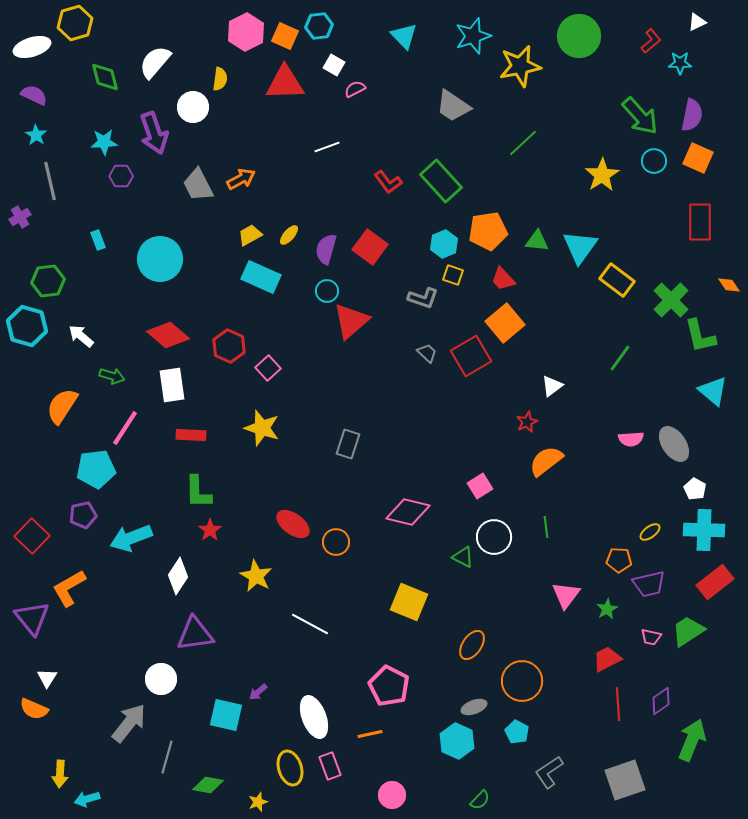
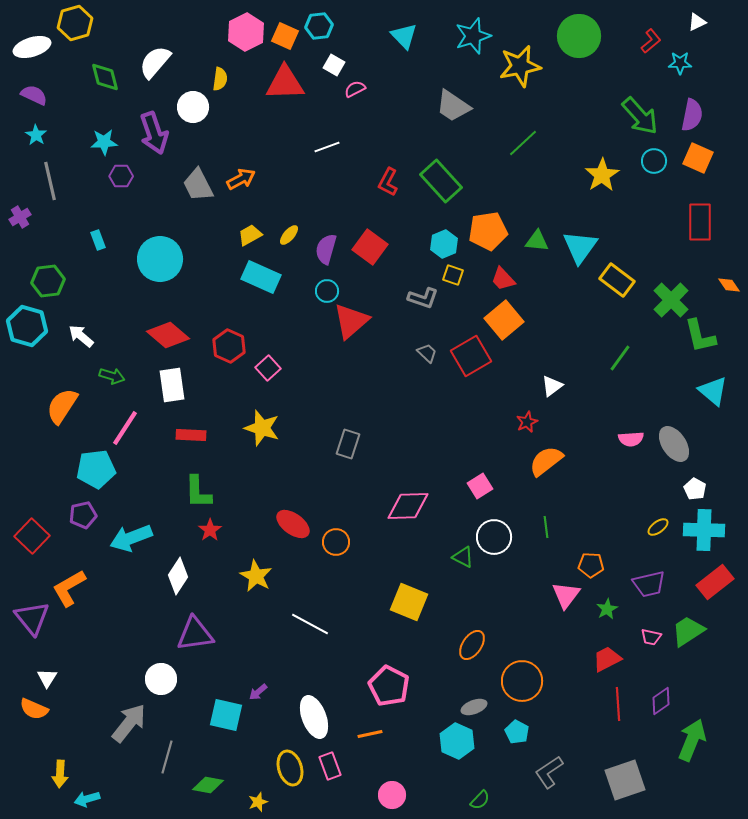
red L-shape at (388, 182): rotated 64 degrees clockwise
orange square at (505, 323): moved 1 px left, 3 px up
pink diamond at (408, 512): moved 6 px up; rotated 15 degrees counterclockwise
yellow ellipse at (650, 532): moved 8 px right, 5 px up
orange pentagon at (619, 560): moved 28 px left, 5 px down
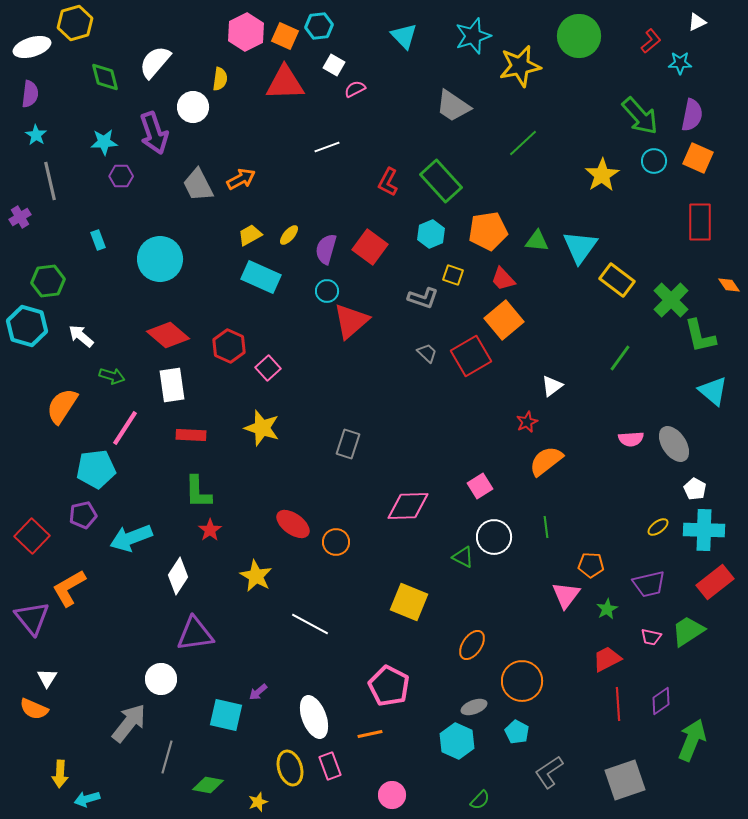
purple semicircle at (34, 95): moved 4 px left, 1 px up; rotated 72 degrees clockwise
cyan hexagon at (444, 244): moved 13 px left, 10 px up
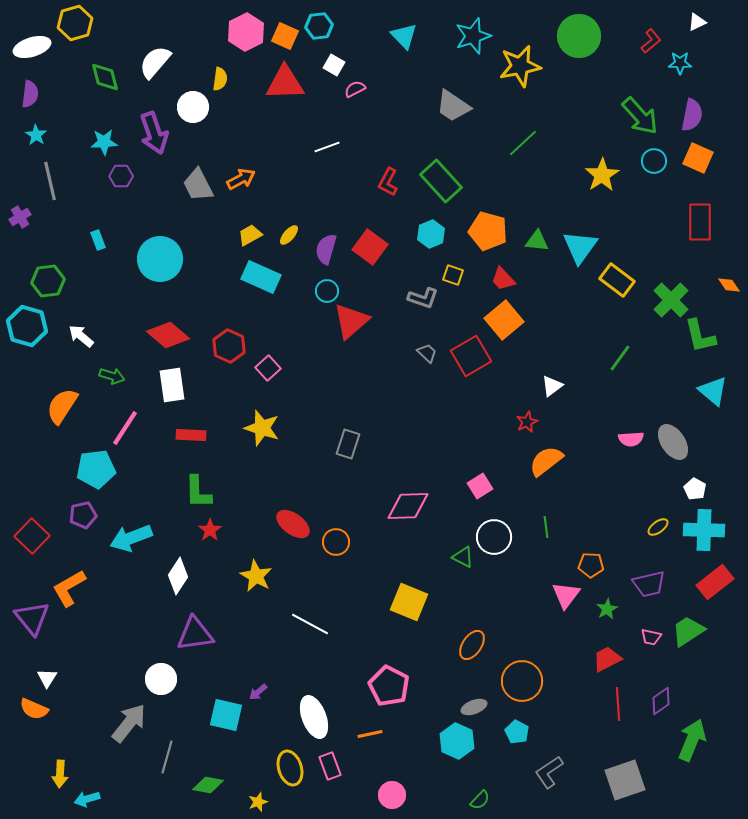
orange pentagon at (488, 231): rotated 24 degrees clockwise
gray ellipse at (674, 444): moved 1 px left, 2 px up
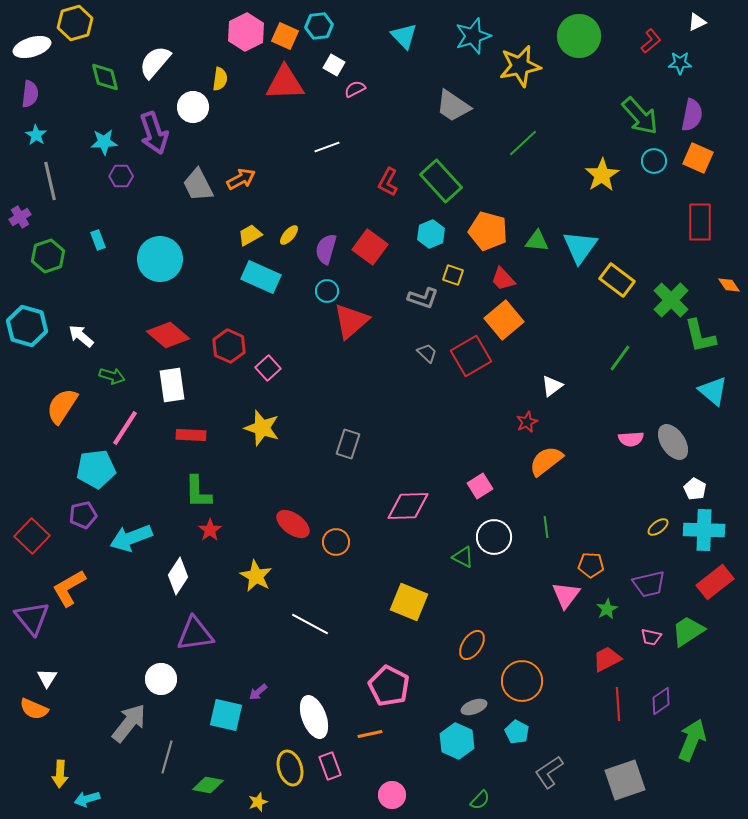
green hexagon at (48, 281): moved 25 px up; rotated 12 degrees counterclockwise
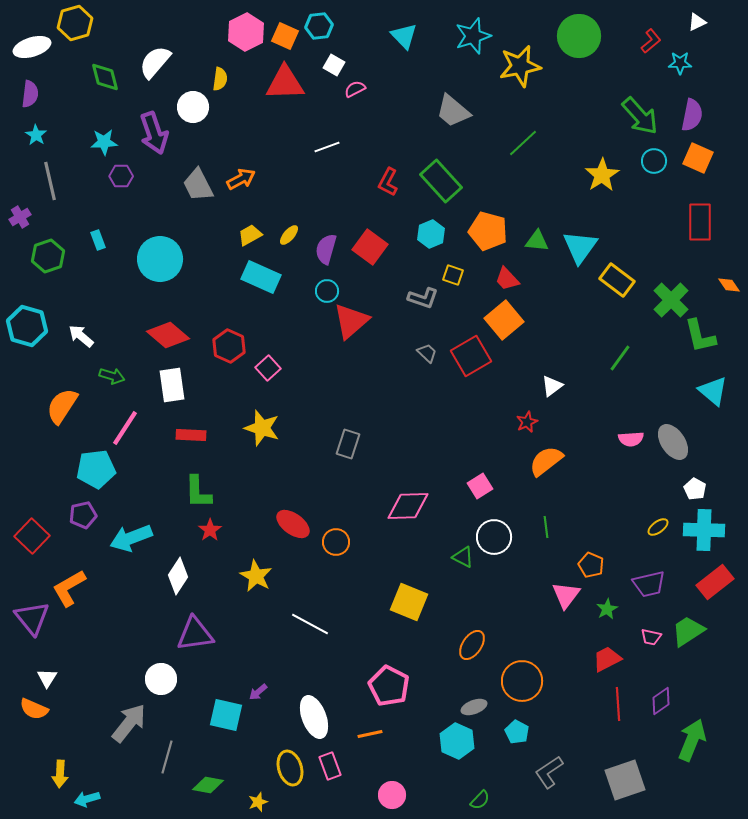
gray trapezoid at (453, 106): moved 5 px down; rotated 6 degrees clockwise
red trapezoid at (503, 279): moved 4 px right
orange pentagon at (591, 565): rotated 20 degrees clockwise
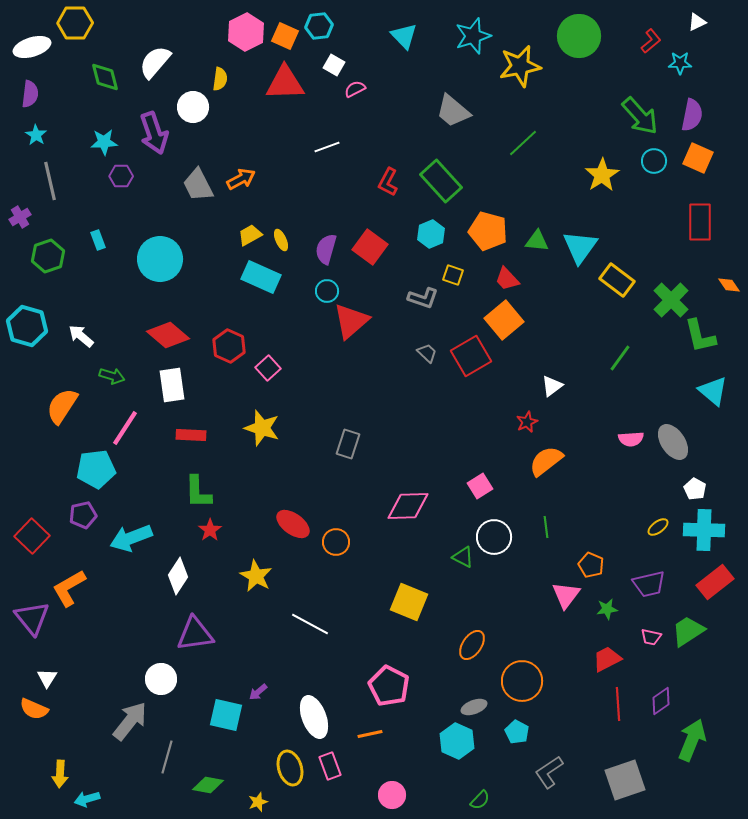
yellow hexagon at (75, 23): rotated 16 degrees clockwise
yellow ellipse at (289, 235): moved 8 px left, 5 px down; rotated 65 degrees counterclockwise
green star at (607, 609): rotated 20 degrees clockwise
gray arrow at (129, 723): moved 1 px right, 2 px up
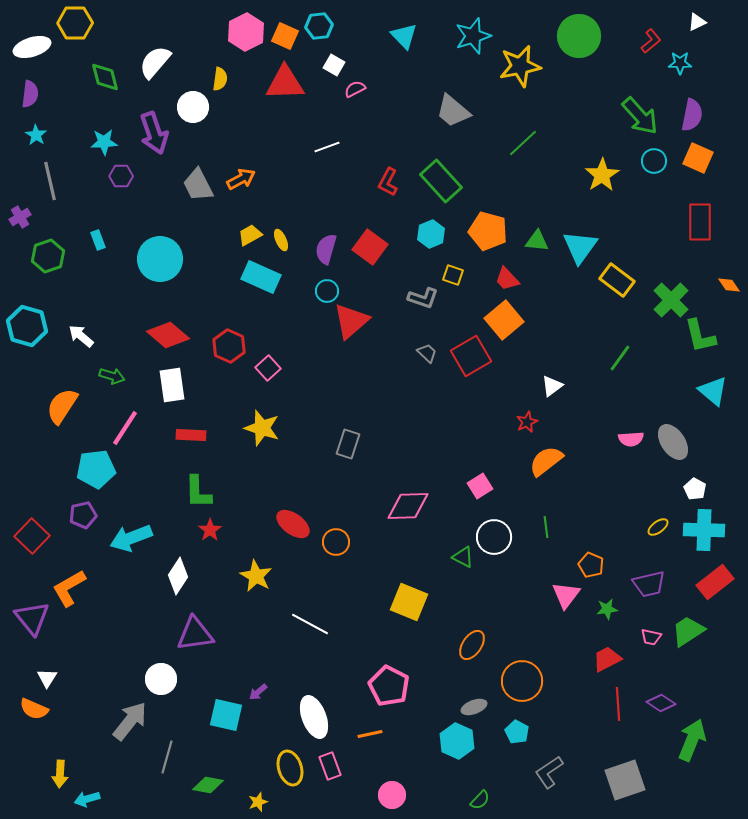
purple diamond at (661, 701): moved 2 px down; rotated 68 degrees clockwise
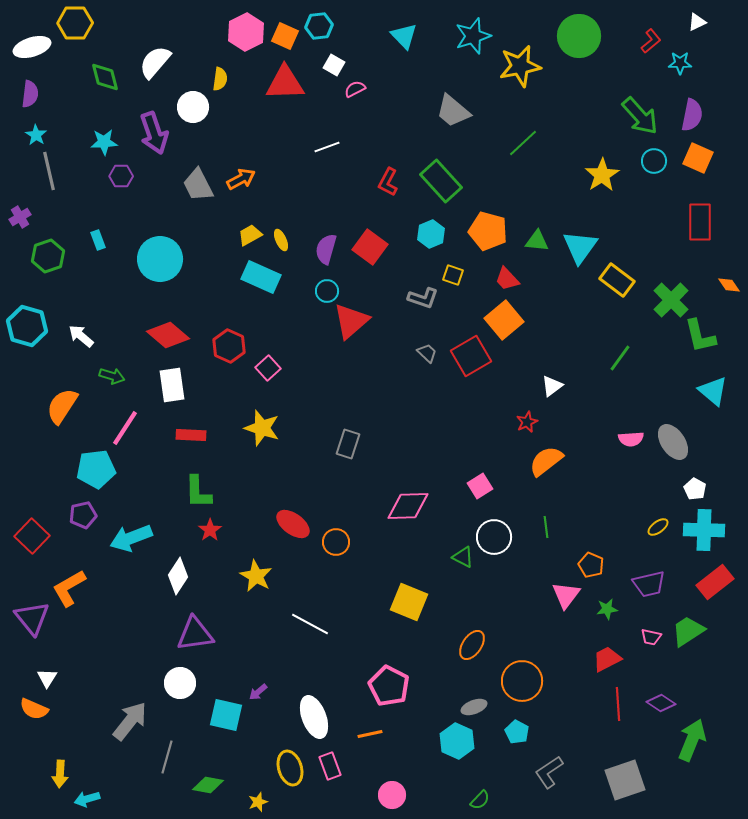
gray line at (50, 181): moved 1 px left, 10 px up
white circle at (161, 679): moved 19 px right, 4 px down
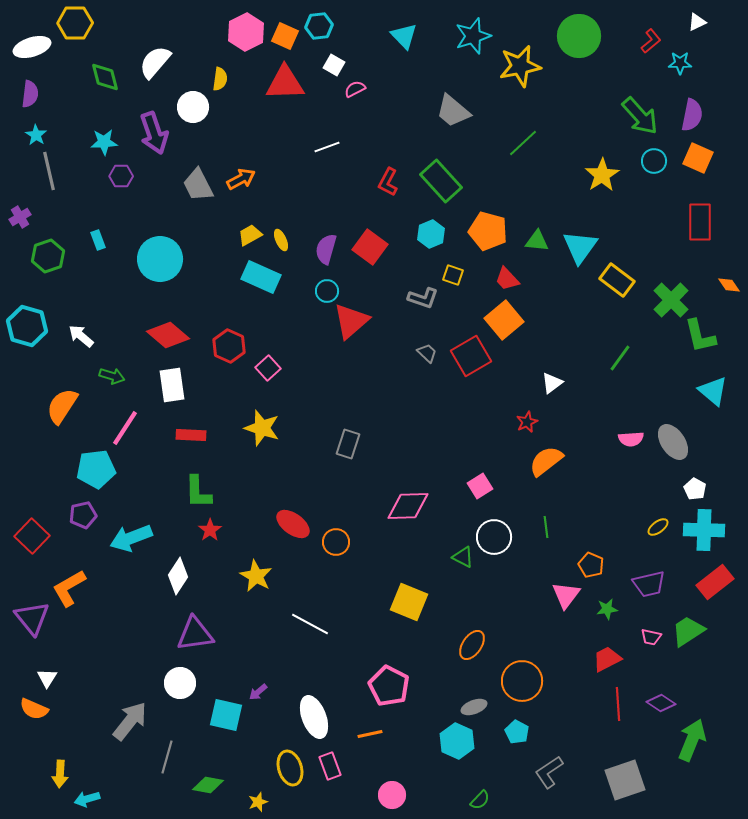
white triangle at (552, 386): moved 3 px up
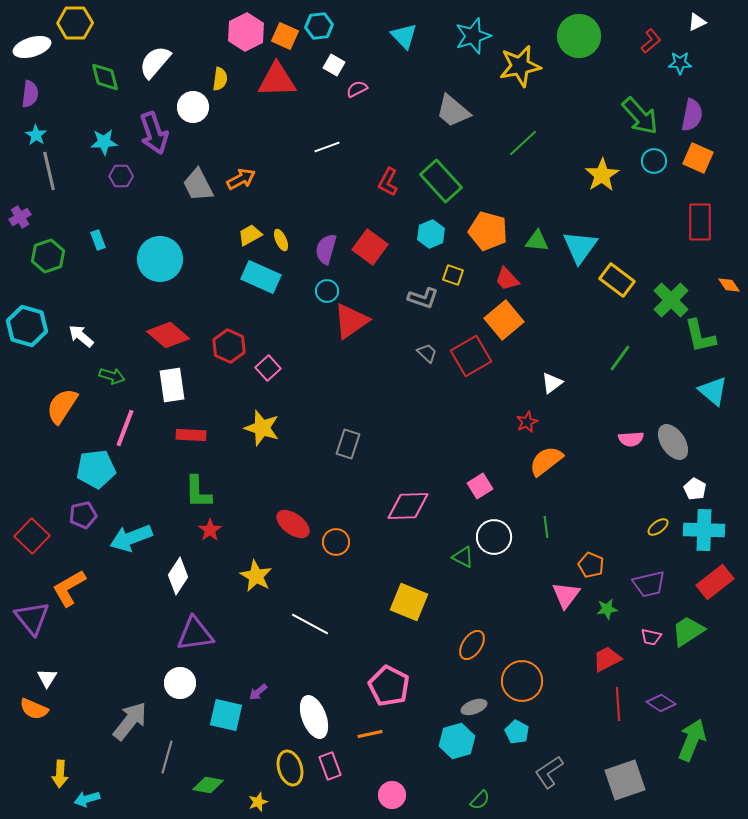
red triangle at (285, 83): moved 8 px left, 3 px up
pink semicircle at (355, 89): moved 2 px right
red triangle at (351, 321): rotated 6 degrees clockwise
pink line at (125, 428): rotated 12 degrees counterclockwise
cyan hexagon at (457, 741): rotated 20 degrees clockwise
